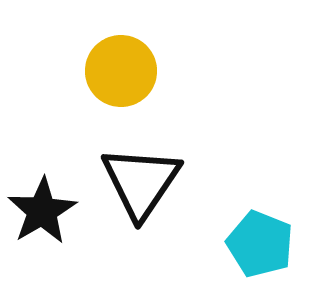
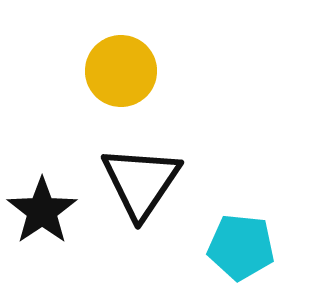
black star: rotated 4 degrees counterclockwise
cyan pentagon: moved 19 px left, 3 px down; rotated 16 degrees counterclockwise
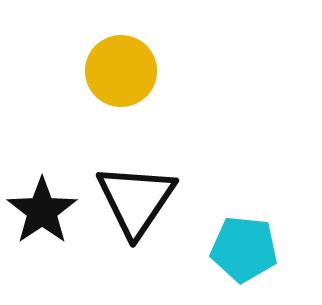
black triangle: moved 5 px left, 18 px down
cyan pentagon: moved 3 px right, 2 px down
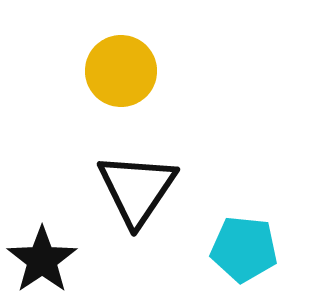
black triangle: moved 1 px right, 11 px up
black star: moved 49 px down
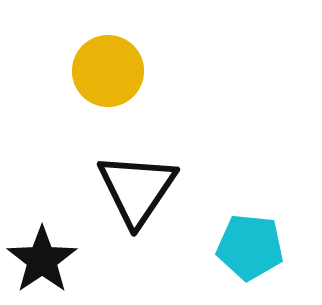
yellow circle: moved 13 px left
cyan pentagon: moved 6 px right, 2 px up
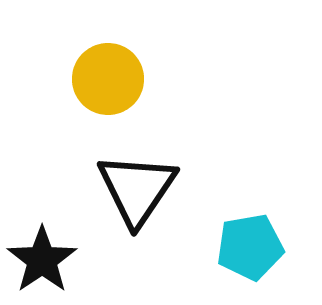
yellow circle: moved 8 px down
cyan pentagon: rotated 16 degrees counterclockwise
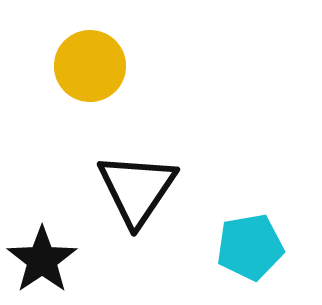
yellow circle: moved 18 px left, 13 px up
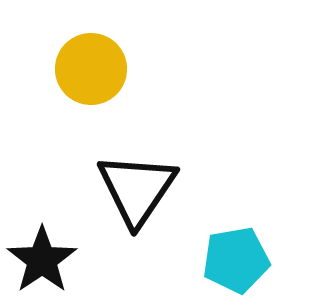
yellow circle: moved 1 px right, 3 px down
cyan pentagon: moved 14 px left, 13 px down
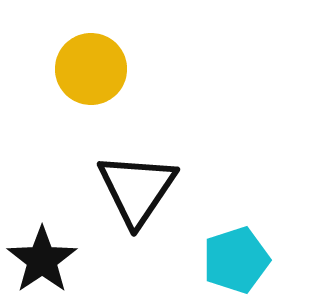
cyan pentagon: rotated 8 degrees counterclockwise
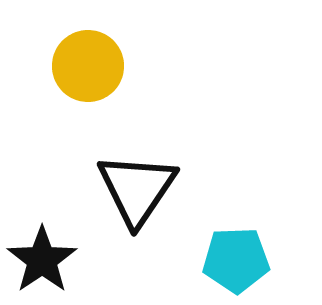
yellow circle: moved 3 px left, 3 px up
cyan pentagon: rotated 16 degrees clockwise
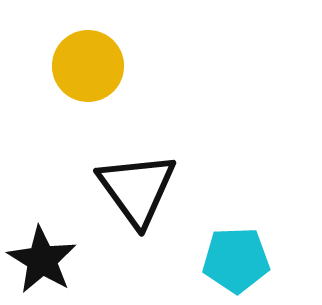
black triangle: rotated 10 degrees counterclockwise
black star: rotated 6 degrees counterclockwise
